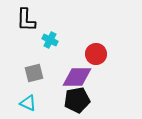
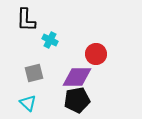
cyan triangle: rotated 18 degrees clockwise
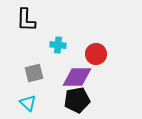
cyan cross: moved 8 px right, 5 px down; rotated 21 degrees counterclockwise
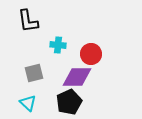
black L-shape: moved 2 px right, 1 px down; rotated 10 degrees counterclockwise
red circle: moved 5 px left
black pentagon: moved 8 px left, 2 px down; rotated 15 degrees counterclockwise
